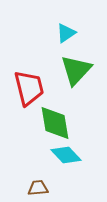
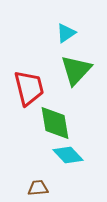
cyan diamond: moved 2 px right
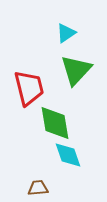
cyan diamond: rotated 24 degrees clockwise
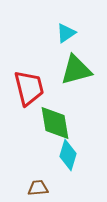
green triangle: rotated 32 degrees clockwise
cyan diamond: rotated 36 degrees clockwise
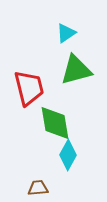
cyan diamond: rotated 12 degrees clockwise
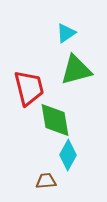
green diamond: moved 3 px up
brown trapezoid: moved 8 px right, 7 px up
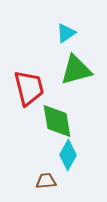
green diamond: moved 2 px right, 1 px down
